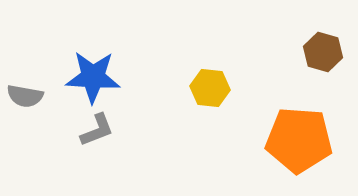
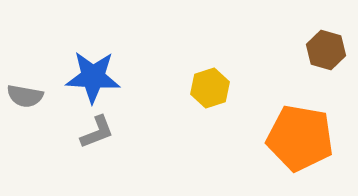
brown hexagon: moved 3 px right, 2 px up
yellow hexagon: rotated 24 degrees counterclockwise
gray L-shape: moved 2 px down
orange pentagon: moved 1 px right, 2 px up; rotated 6 degrees clockwise
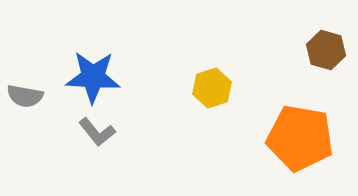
yellow hexagon: moved 2 px right
gray L-shape: rotated 72 degrees clockwise
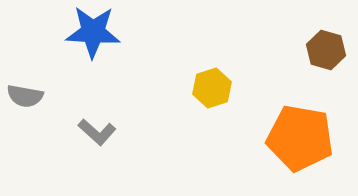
blue star: moved 45 px up
gray L-shape: rotated 9 degrees counterclockwise
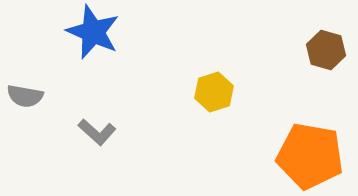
blue star: rotated 20 degrees clockwise
yellow hexagon: moved 2 px right, 4 px down
orange pentagon: moved 10 px right, 18 px down
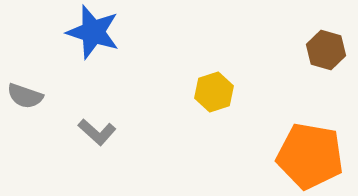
blue star: rotated 6 degrees counterclockwise
gray semicircle: rotated 9 degrees clockwise
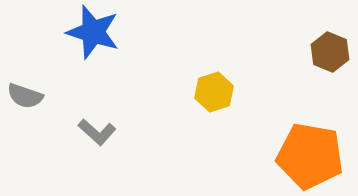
brown hexagon: moved 4 px right, 2 px down; rotated 6 degrees clockwise
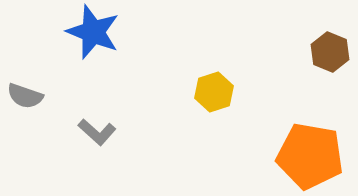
blue star: rotated 4 degrees clockwise
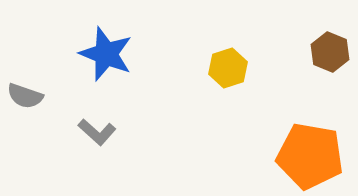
blue star: moved 13 px right, 22 px down
yellow hexagon: moved 14 px right, 24 px up
